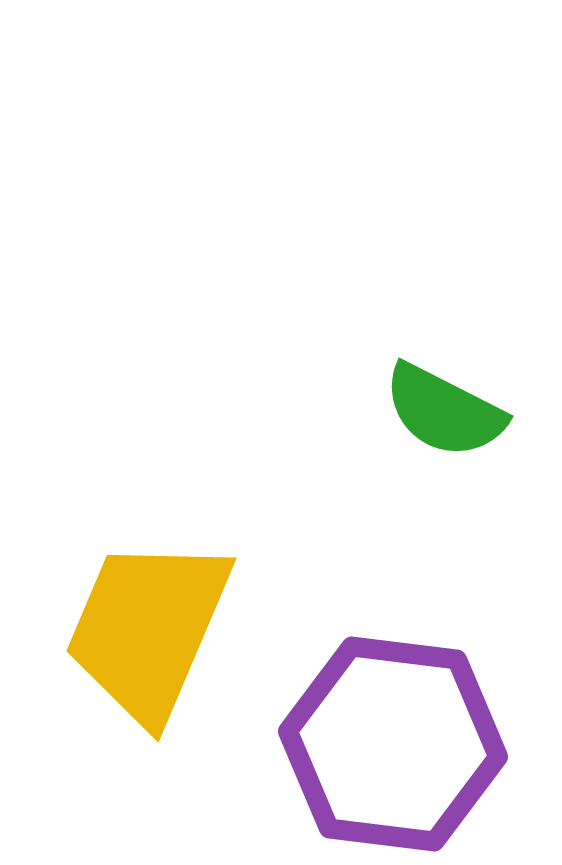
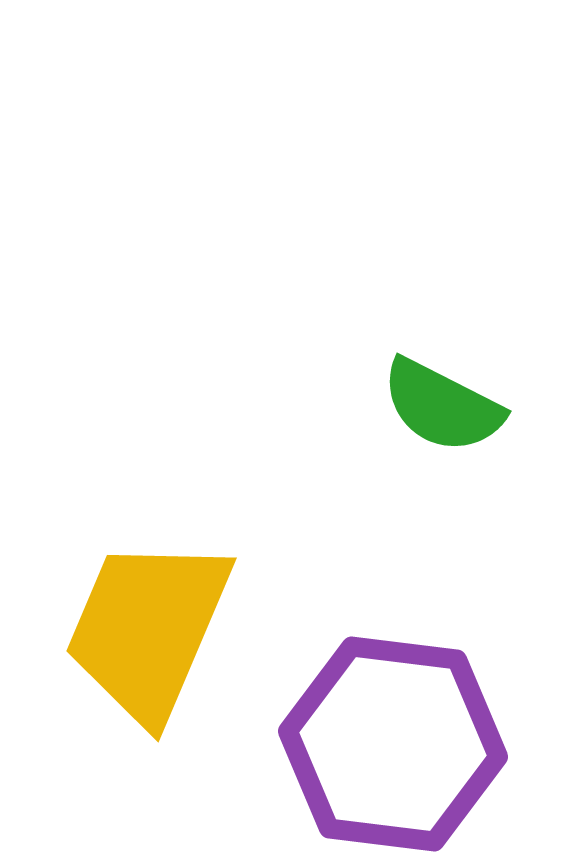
green semicircle: moved 2 px left, 5 px up
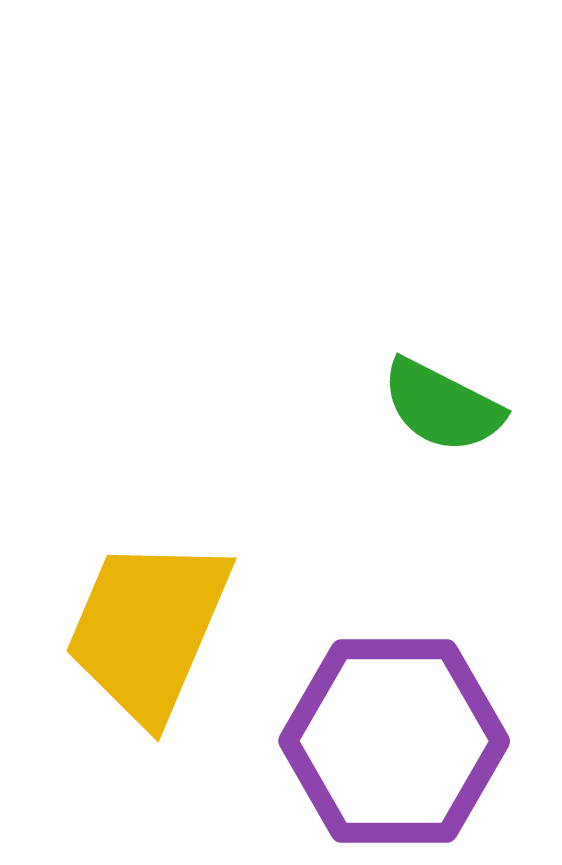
purple hexagon: moved 1 px right, 3 px up; rotated 7 degrees counterclockwise
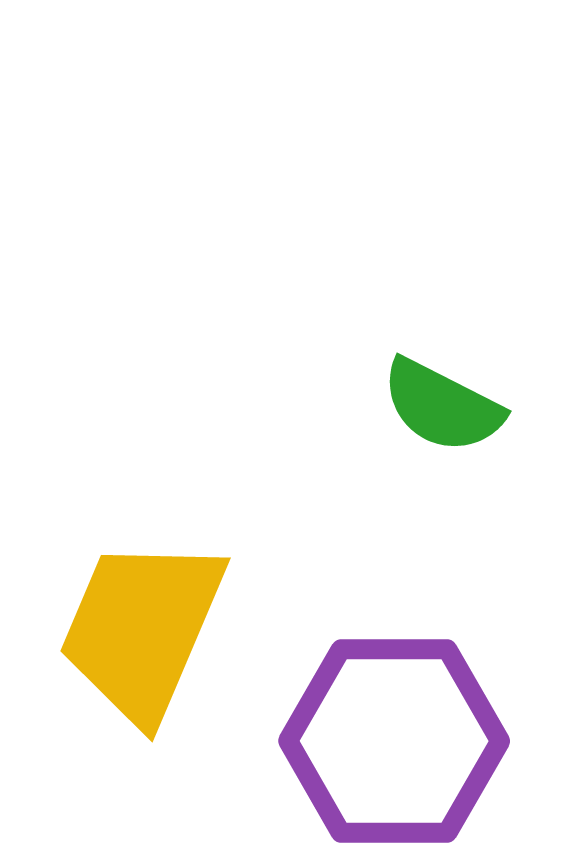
yellow trapezoid: moved 6 px left
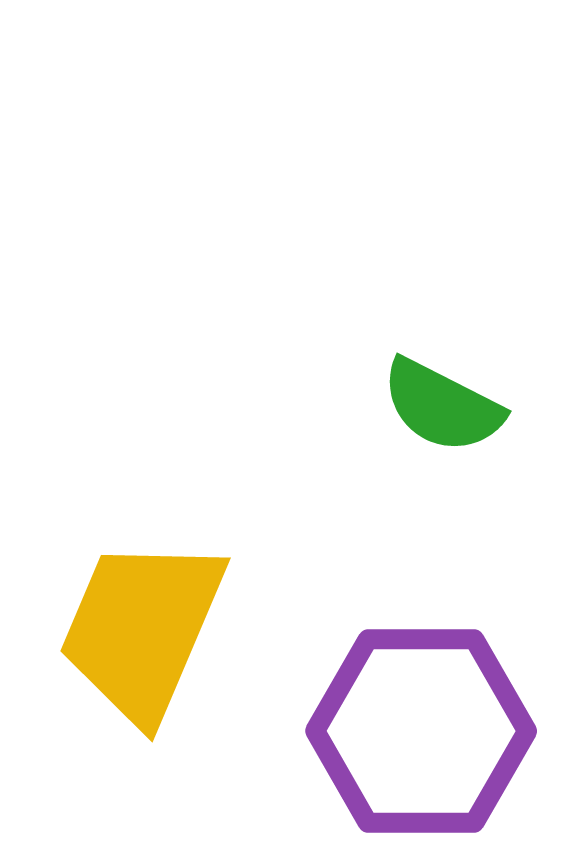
purple hexagon: moved 27 px right, 10 px up
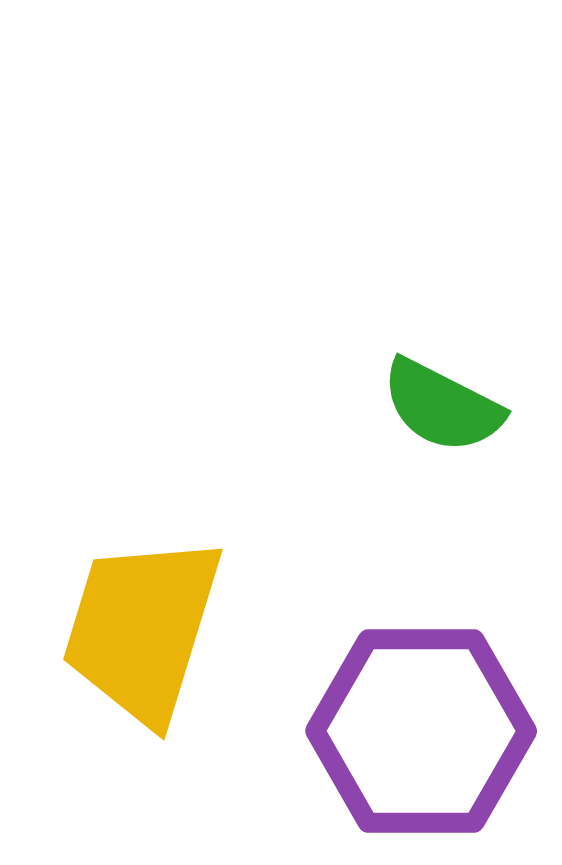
yellow trapezoid: rotated 6 degrees counterclockwise
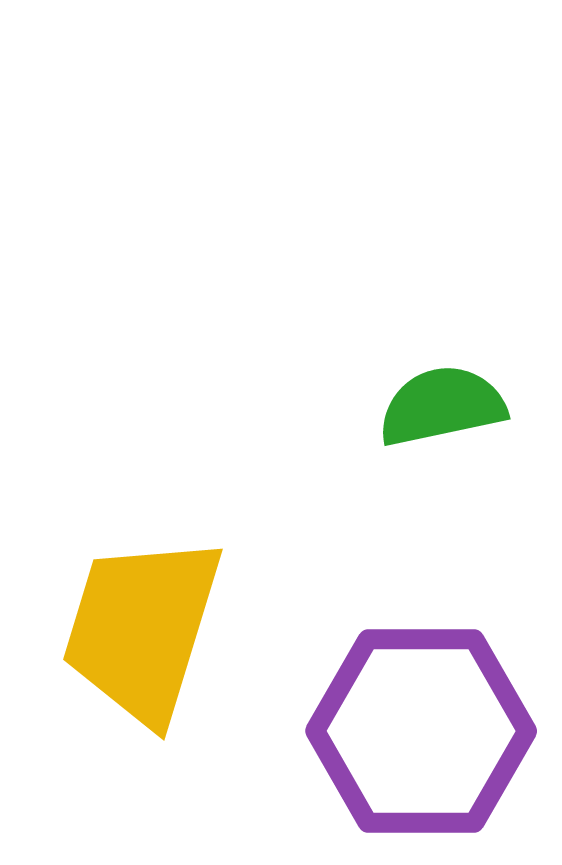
green semicircle: rotated 141 degrees clockwise
